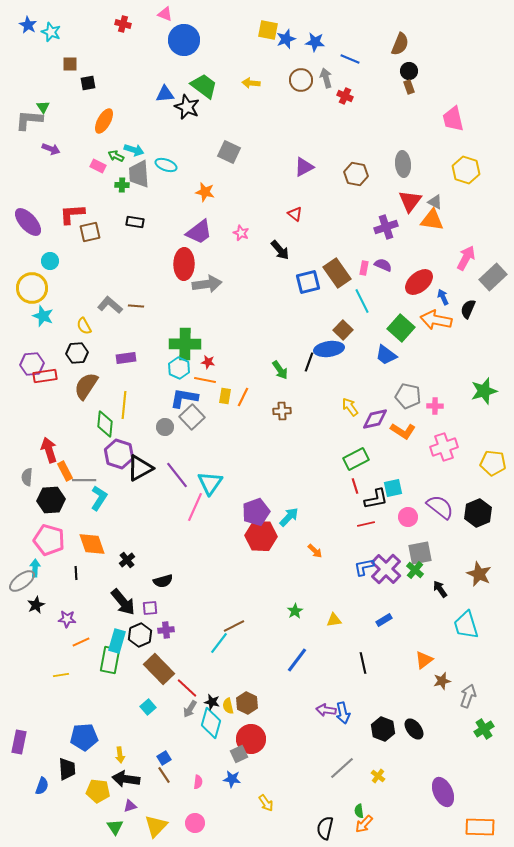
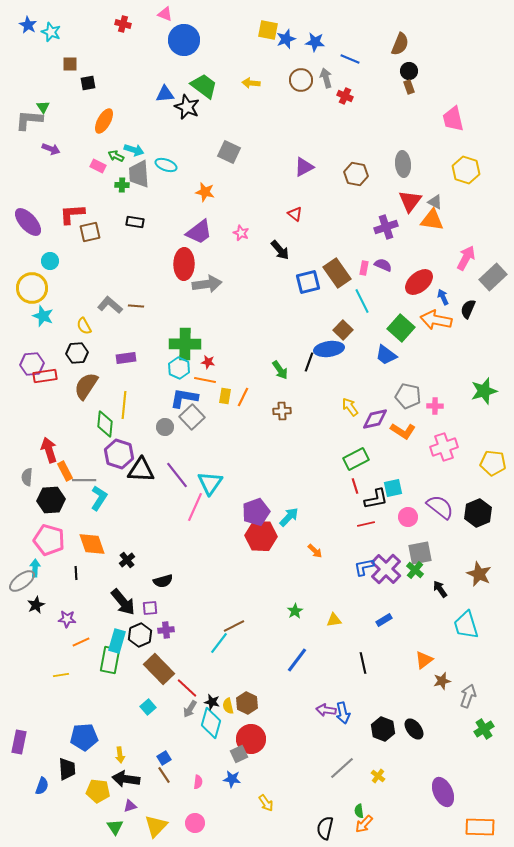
black triangle at (140, 468): moved 1 px right, 2 px down; rotated 32 degrees clockwise
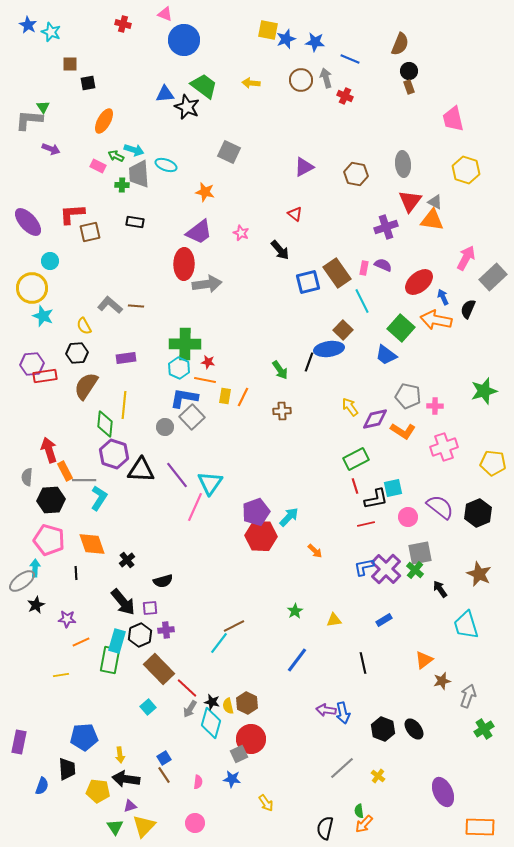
purple hexagon at (119, 454): moved 5 px left
yellow triangle at (156, 826): moved 12 px left
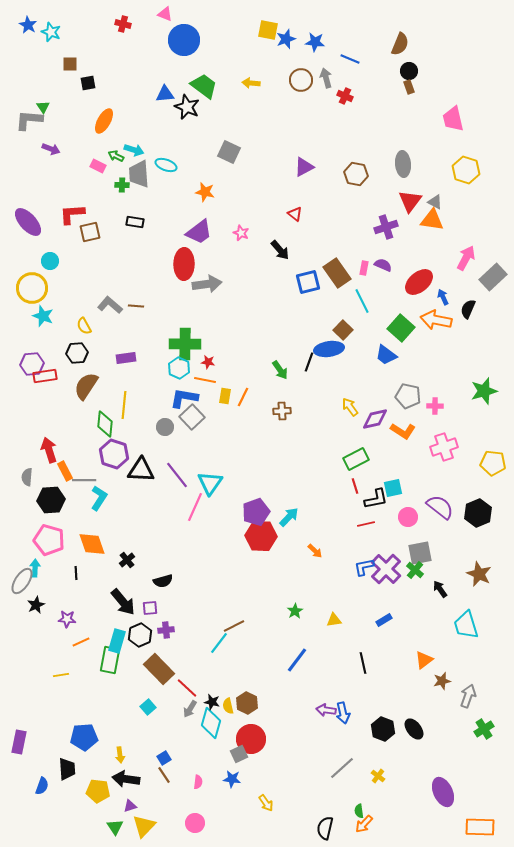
gray ellipse at (22, 581): rotated 20 degrees counterclockwise
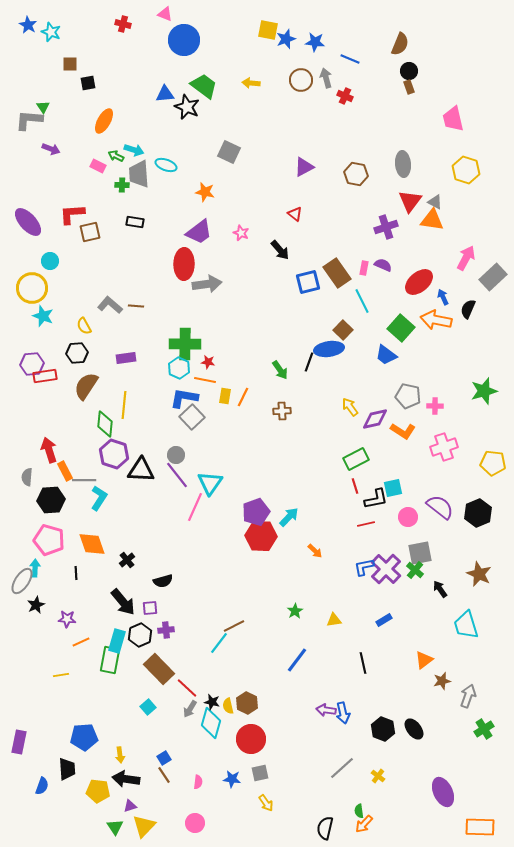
gray circle at (165, 427): moved 11 px right, 28 px down
gray square at (239, 754): moved 21 px right, 19 px down; rotated 12 degrees clockwise
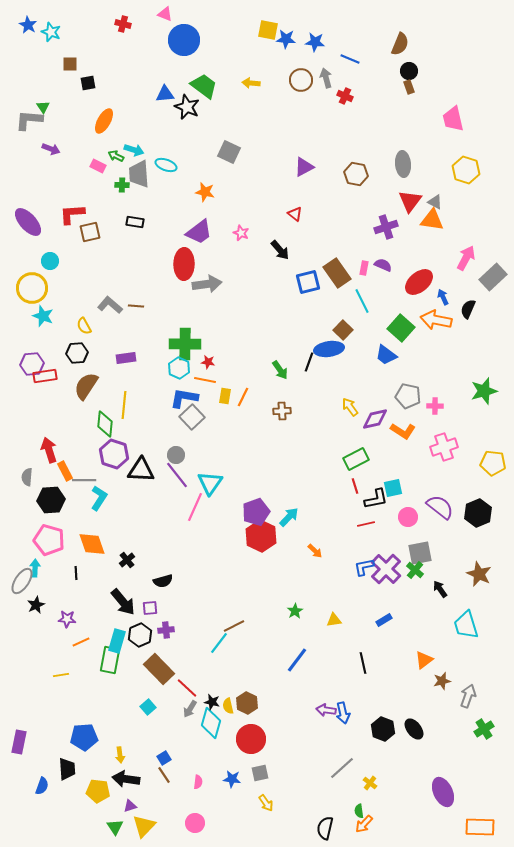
blue star at (286, 39): rotated 24 degrees clockwise
red hexagon at (261, 536): rotated 24 degrees clockwise
yellow cross at (378, 776): moved 8 px left, 7 px down
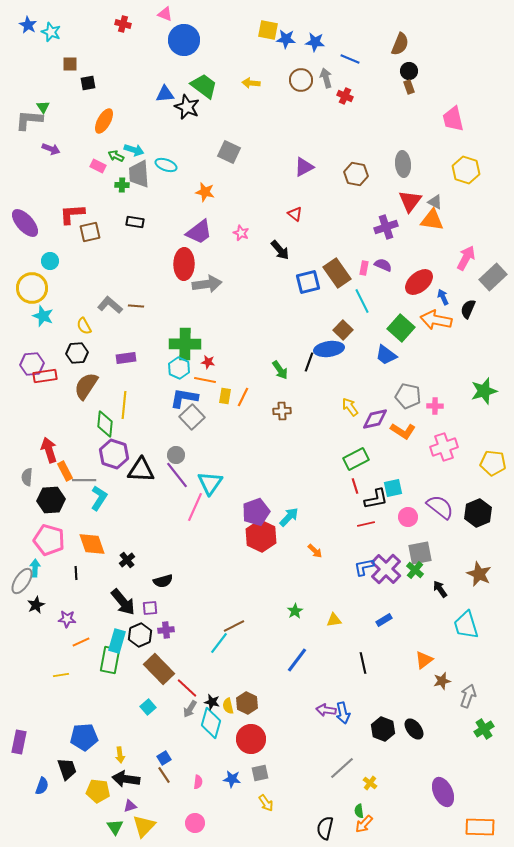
purple ellipse at (28, 222): moved 3 px left, 1 px down
black trapezoid at (67, 769): rotated 15 degrees counterclockwise
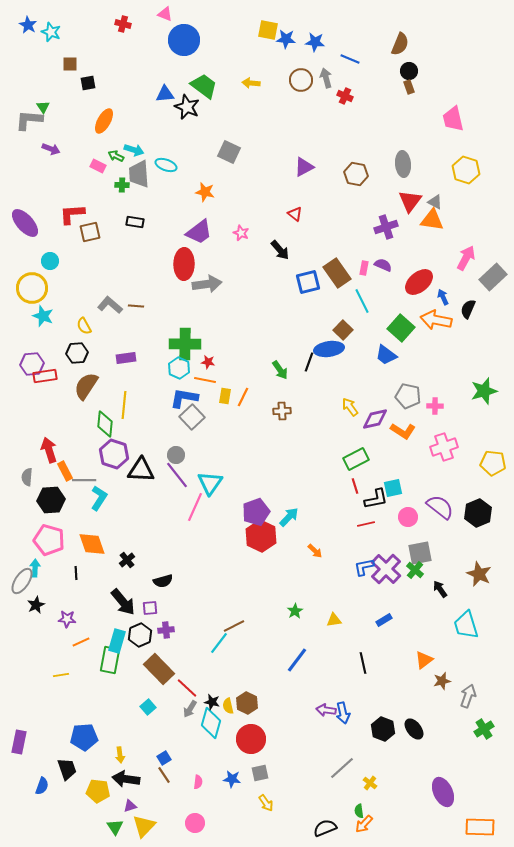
black semicircle at (325, 828): rotated 55 degrees clockwise
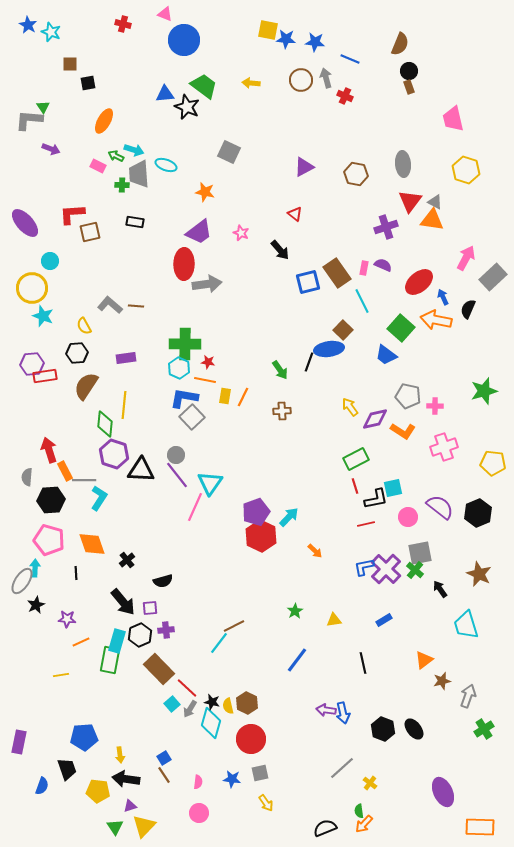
cyan square at (148, 707): moved 24 px right, 3 px up
pink circle at (195, 823): moved 4 px right, 10 px up
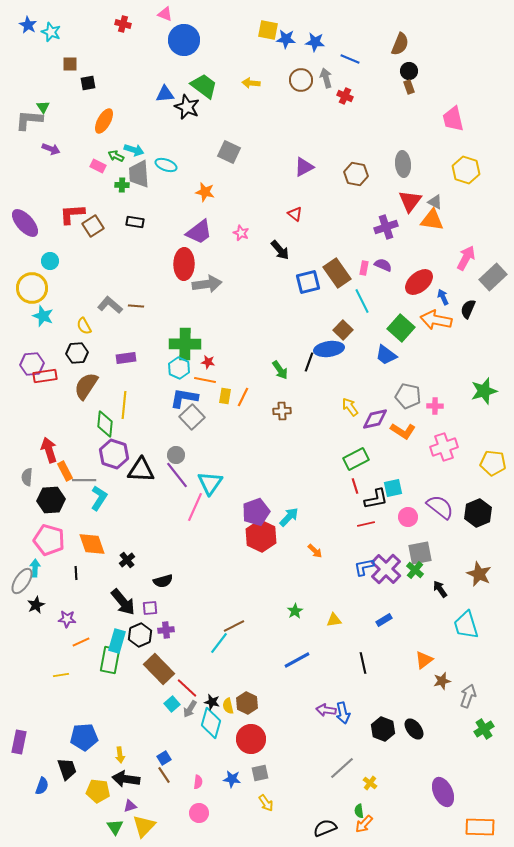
brown square at (90, 232): moved 3 px right, 6 px up; rotated 20 degrees counterclockwise
blue line at (297, 660): rotated 24 degrees clockwise
